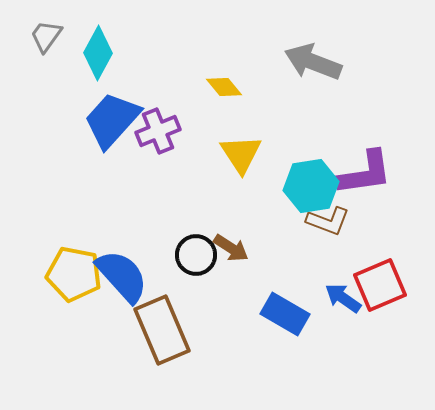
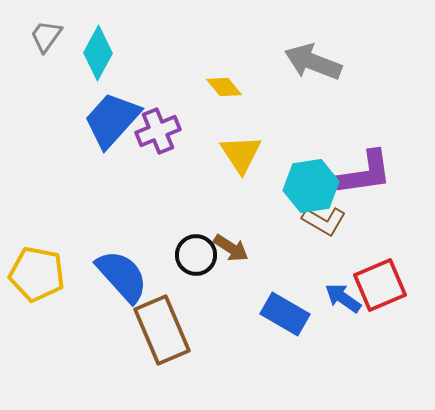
brown L-shape: moved 4 px left; rotated 9 degrees clockwise
yellow pentagon: moved 37 px left
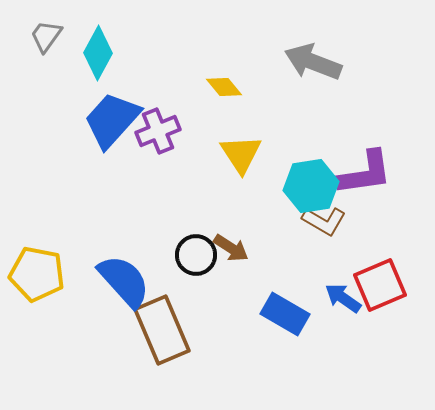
blue semicircle: moved 2 px right, 5 px down
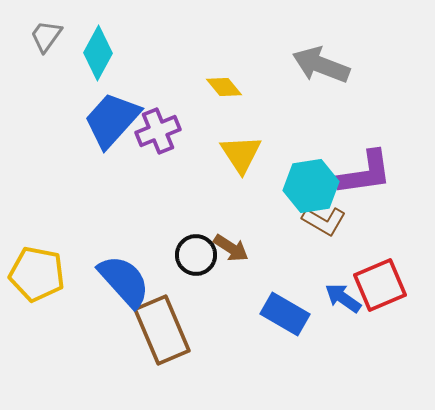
gray arrow: moved 8 px right, 3 px down
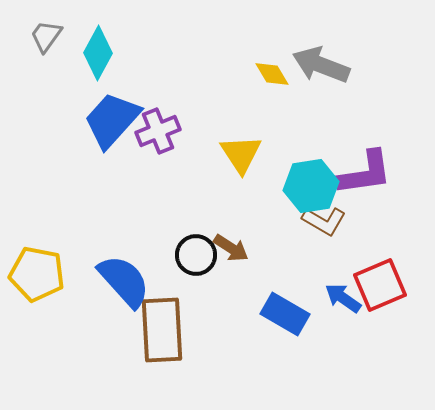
yellow diamond: moved 48 px right, 13 px up; rotated 9 degrees clockwise
brown rectangle: rotated 20 degrees clockwise
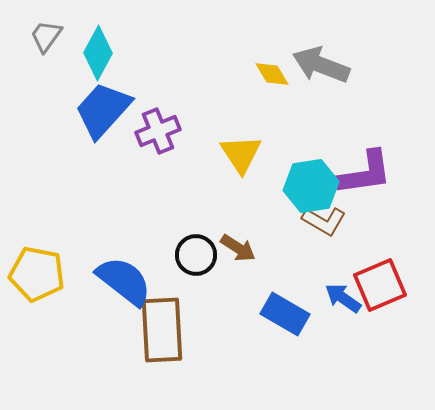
blue trapezoid: moved 9 px left, 10 px up
brown arrow: moved 7 px right
blue semicircle: rotated 10 degrees counterclockwise
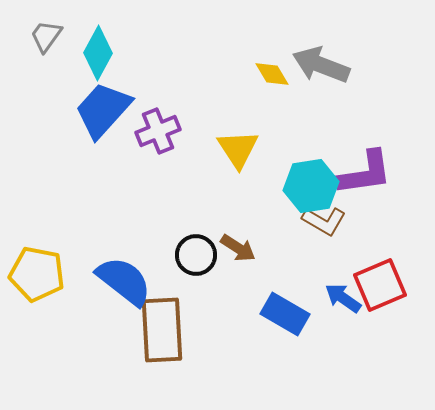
yellow triangle: moved 3 px left, 5 px up
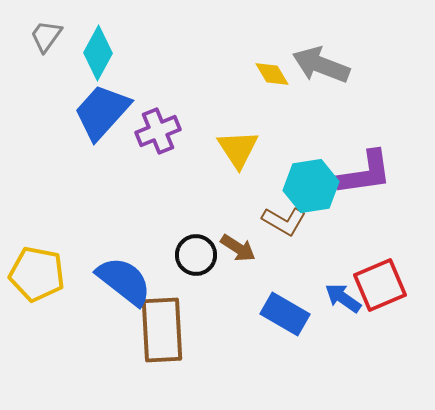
blue trapezoid: moved 1 px left, 2 px down
brown L-shape: moved 40 px left
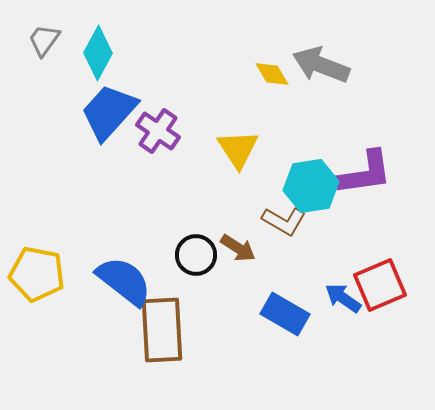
gray trapezoid: moved 2 px left, 4 px down
blue trapezoid: moved 7 px right
purple cross: rotated 33 degrees counterclockwise
